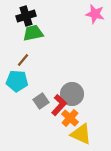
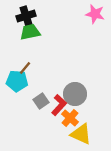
green trapezoid: moved 3 px left, 1 px up
brown line: moved 2 px right, 8 px down
gray circle: moved 3 px right
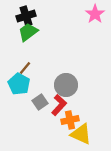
pink star: rotated 24 degrees clockwise
green trapezoid: moved 2 px left; rotated 25 degrees counterclockwise
cyan pentagon: moved 2 px right, 3 px down; rotated 25 degrees clockwise
gray circle: moved 9 px left, 9 px up
gray square: moved 1 px left, 1 px down
orange cross: moved 2 px down; rotated 36 degrees clockwise
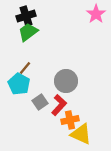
pink star: moved 1 px right
gray circle: moved 4 px up
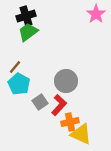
brown line: moved 10 px left, 1 px up
orange cross: moved 2 px down
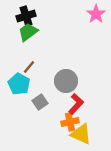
brown line: moved 14 px right
red L-shape: moved 17 px right, 1 px up
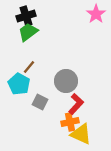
gray square: rotated 28 degrees counterclockwise
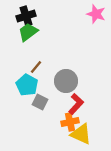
pink star: rotated 18 degrees counterclockwise
brown line: moved 7 px right
cyan pentagon: moved 8 px right, 1 px down
